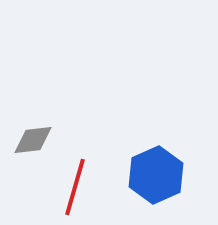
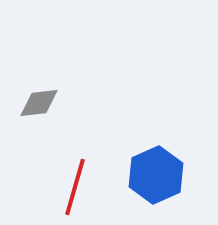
gray diamond: moved 6 px right, 37 px up
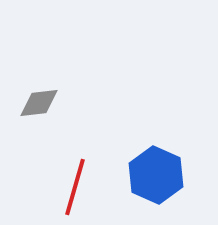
blue hexagon: rotated 12 degrees counterclockwise
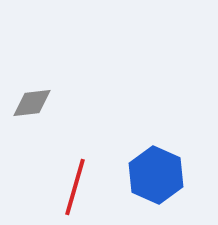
gray diamond: moved 7 px left
